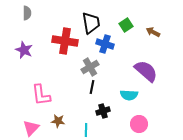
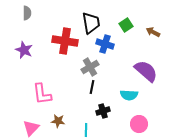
pink L-shape: moved 1 px right, 1 px up
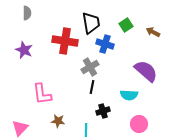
pink triangle: moved 11 px left
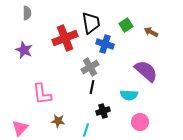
brown arrow: moved 2 px left
red cross: moved 3 px up; rotated 30 degrees counterclockwise
pink circle: moved 1 px right, 2 px up
cyan line: rotated 16 degrees clockwise
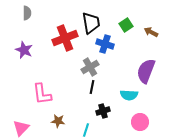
purple semicircle: rotated 110 degrees counterclockwise
pink triangle: moved 1 px right
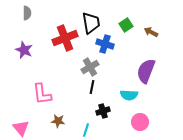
pink triangle: rotated 24 degrees counterclockwise
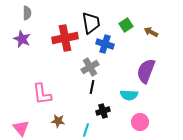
red cross: rotated 10 degrees clockwise
purple star: moved 2 px left, 11 px up
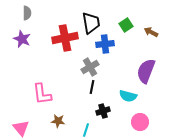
blue cross: rotated 24 degrees counterclockwise
cyan semicircle: moved 1 px left, 1 px down; rotated 12 degrees clockwise
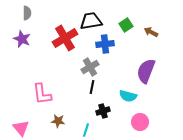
black trapezoid: moved 2 px up; rotated 90 degrees counterclockwise
red cross: rotated 20 degrees counterclockwise
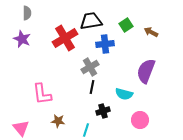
cyan semicircle: moved 4 px left, 2 px up
pink circle: moved 2 px up
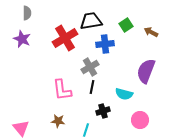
pink L-shape: moved 20 px right, 4 px up
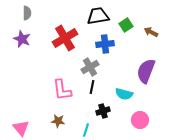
black trapezoid: moved 7 px right, 5 px up
